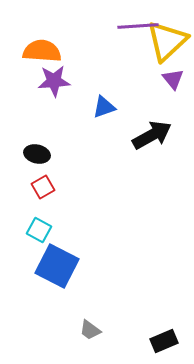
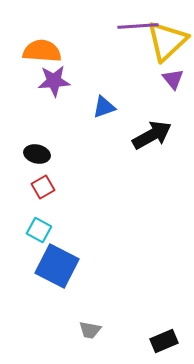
gray trapezoid: rotated 25 degrees counterclockwise
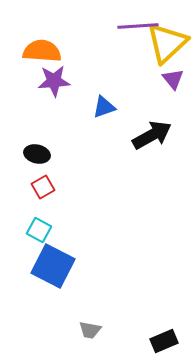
yellow triangle: moved 2 px down
blue square: moved 4 px left
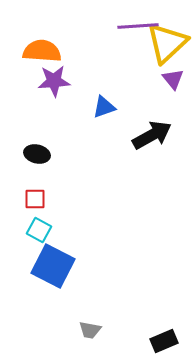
red square: moved 8 px left, 12 px down; rotated 30 degrees clockwise
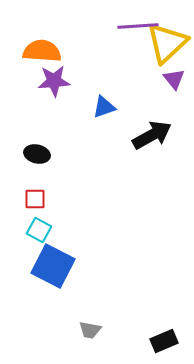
purple triangle: moved 1 px right
